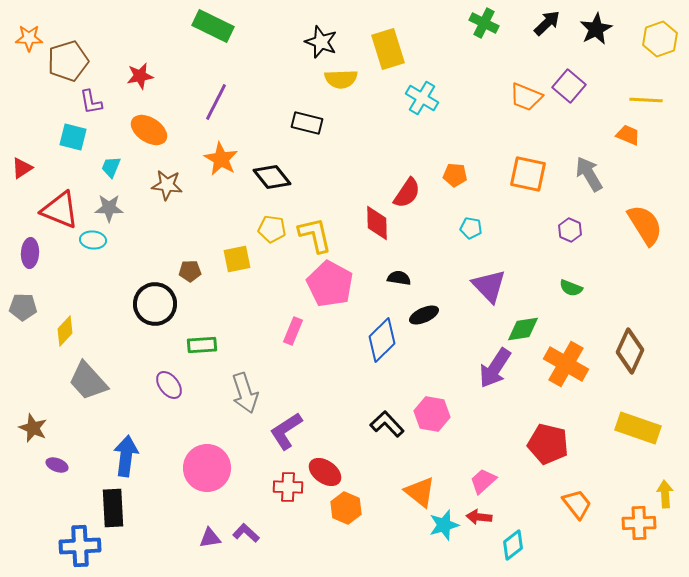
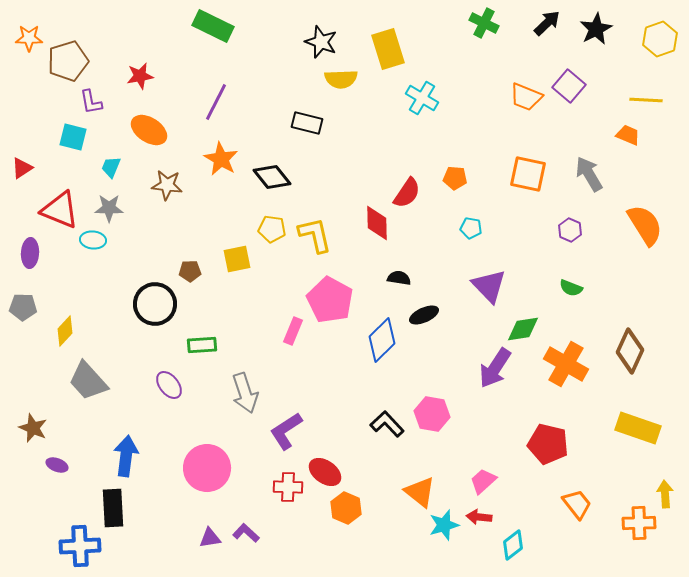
orange pentagon at (455, 175): moved 3 px down
pink pentagon at (330, 284): moved 16 px down
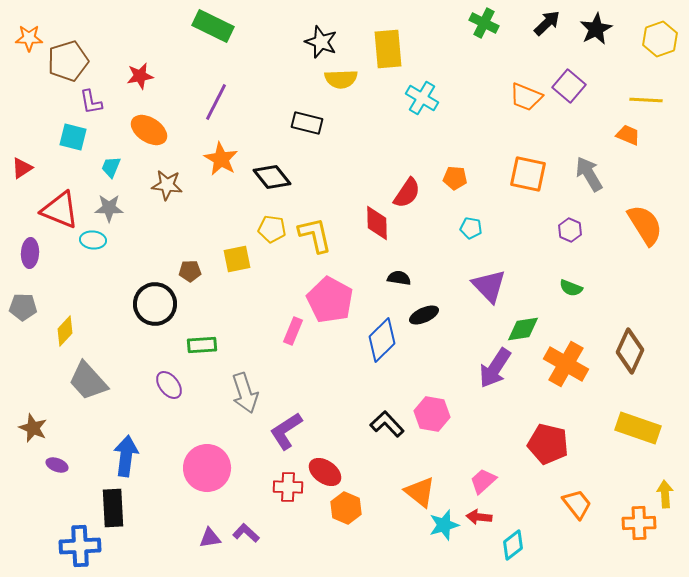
yellow rectangle at (388, 49): rotated 12 degrees clockwise
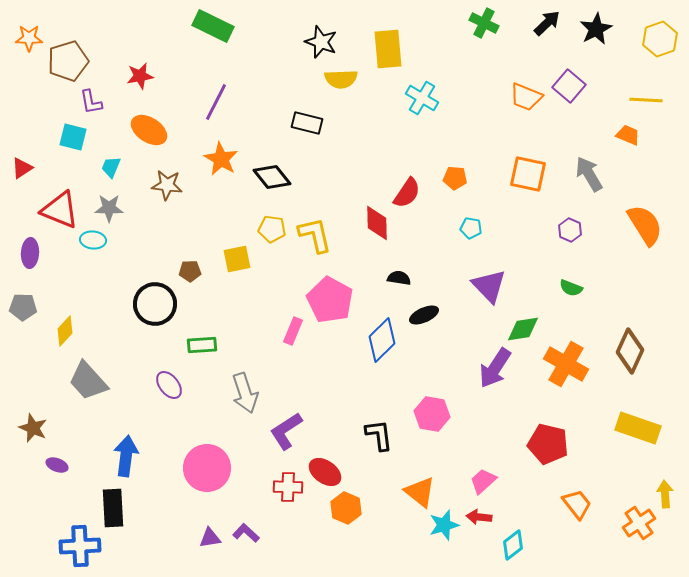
black L-shape at (387, 424): moved 8 px left, 11 px down; rotated 36 degrees clockwise
orange cross at (639, 523): rotated 32 degrees counterclockwise
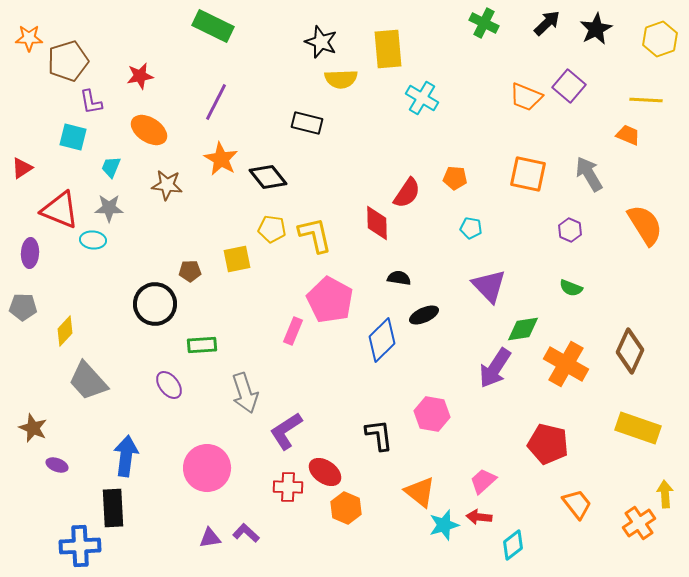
black diamond at (272, 177): moved 4 px left
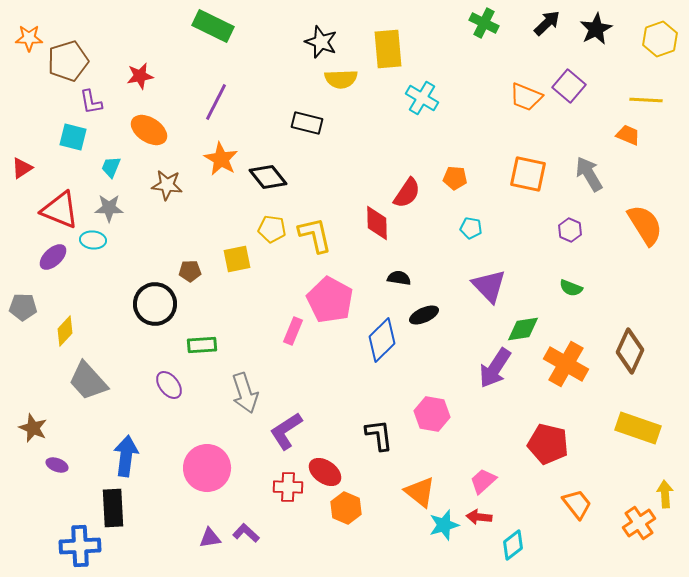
purple ellipse at (30, 253): moved 23 px right, 4 px down; rotated 44 degrees clockwise
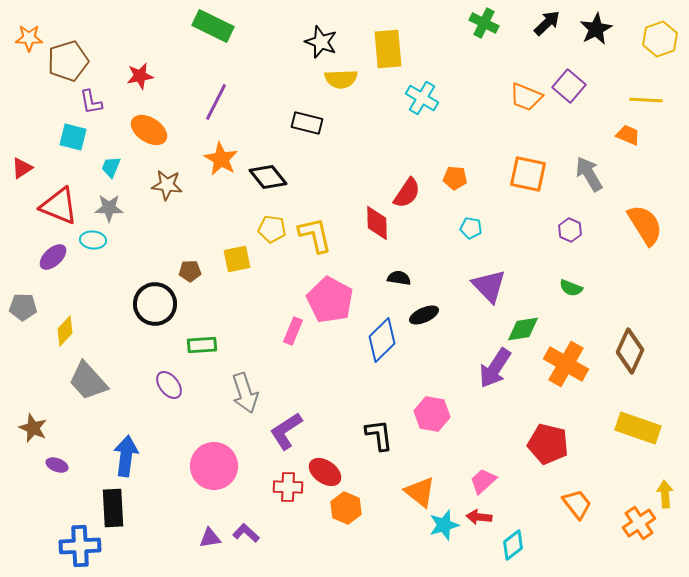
red triangle at (60, 210): moved 1 px left, 4 px up
pink circle at (207, 468): moved 7 px right, 2 px up
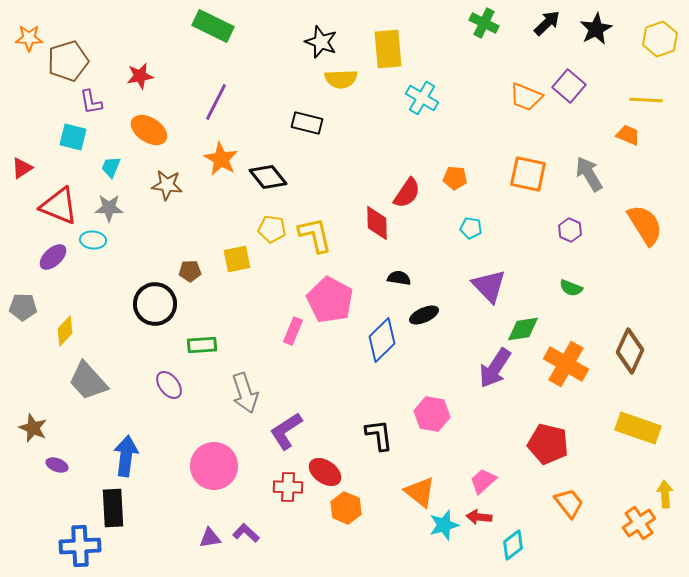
orange trapezoid at (577, 504): moved 8 px left, 1 px up
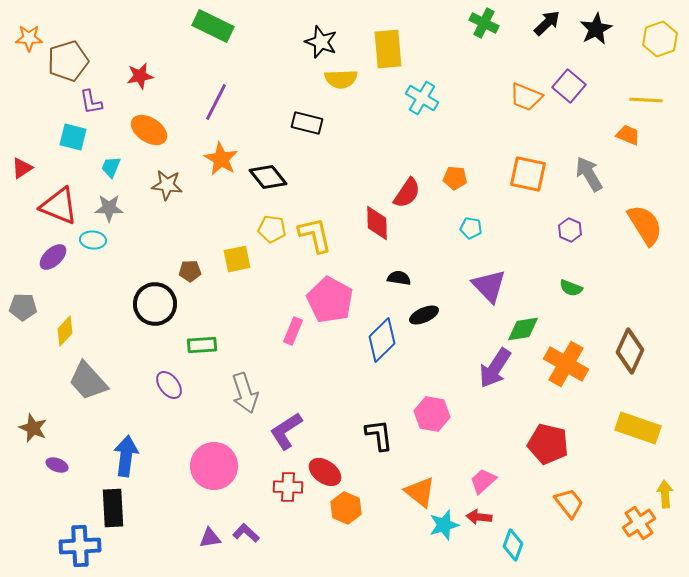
cyan diamond at (513, 545): rotated 32 degrees counterclockwise
